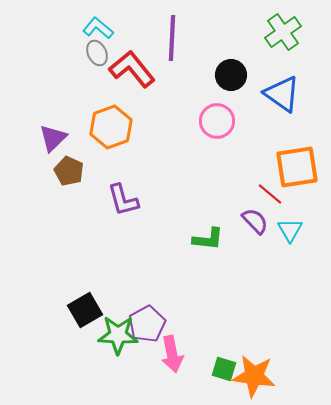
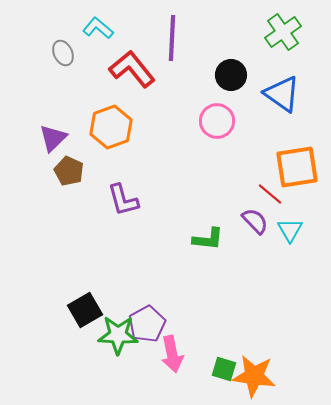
gray ellipse: moved 34 px left
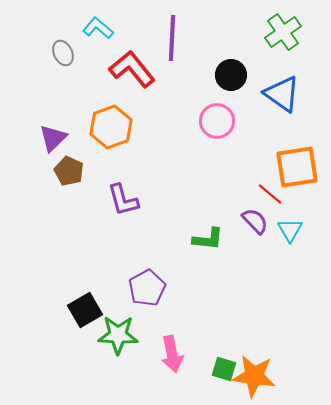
purple pentagon: moved 36 px up
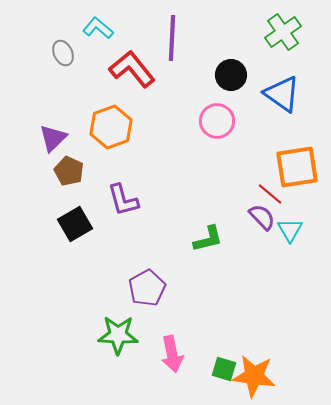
purple semicircle: moved 7 px right, 4 px up
green L-shape: rotated 20 degrees counterclockwise
black square: moved 10 px left, 86 px up
